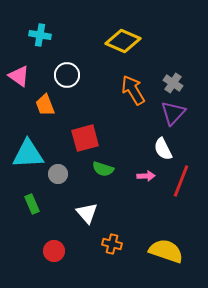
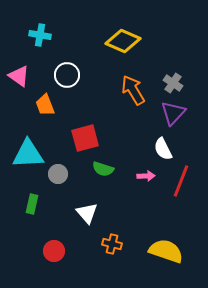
green rectangle: rotated 36 degrees clockwise
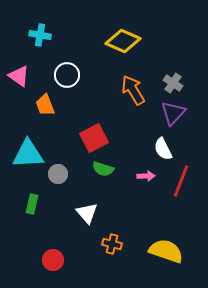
red square: moved 9 px right; rotated 12 degrees counterclockwise
red circle: moved 1 px left, 9 px down
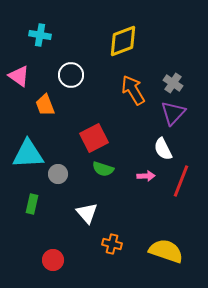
yellow diamond: rotated 44 degrees counterclockwise
white circle: moved 4 px right
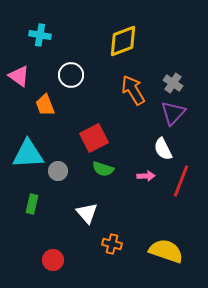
gray circle: moved 3 px up
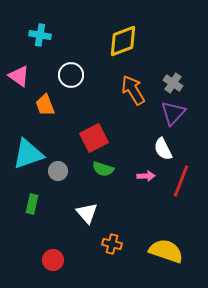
cyan triangle: rotated 16 degrees counterclockwise
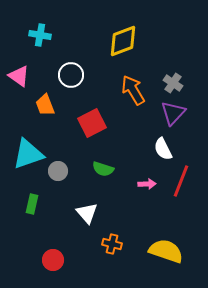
red square: moved 2 px left, 15 px up
pink arrow: moved 1 px right, 8 px down
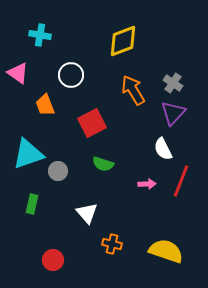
pink triangle: moved 1 px left, 3 px up
green semicircle: moved 5 px up
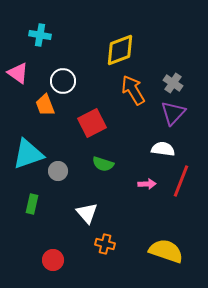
yellow diamond: moved 3 px left, 9 px down
white circle: moved 8 px left, 6 px down
white semicircle: rotated 125 degrees clockwise
orange cross: moved 7 px left
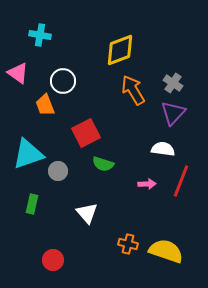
red square: moved 6 px left, 10 px down
orange cross: moved 23 px right
